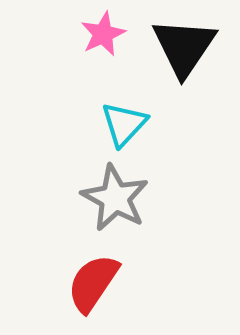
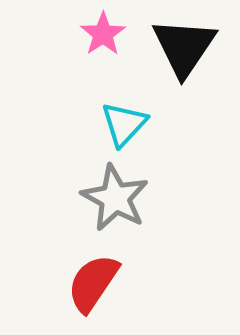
pink star: rotated 9 degrees counterclockwise
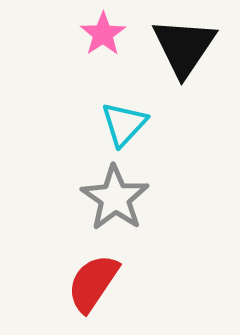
gray star: rotated 6 degrees clockwise
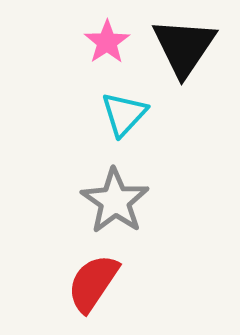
pink star: moved 4 px right, 8 px down
cyan triangle: moved 10 px up
gray star: moved 3 px down
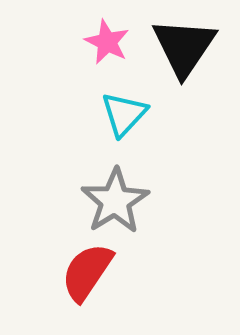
pink star: rotated 12 degrees counterclockwise
gray star: rotated 6 degrees clockwise
red semicircle: moved 6 px left, 11 px up
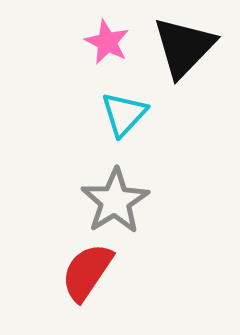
black triangle: rotated 10 degrees clockwise
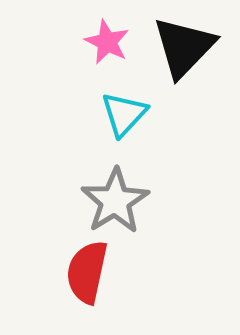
red semicircle: rotated 22 degrees counterclockwise
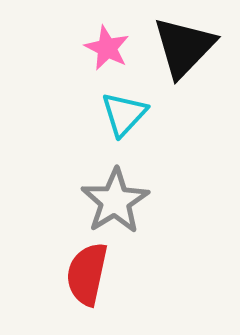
pink star: moved 6 px down
red semicircle: moved 2 px down
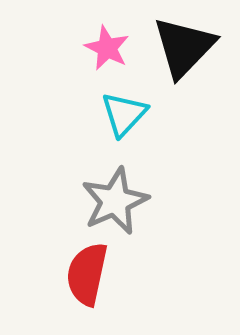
gray star: rotated 8 degrees clockwise
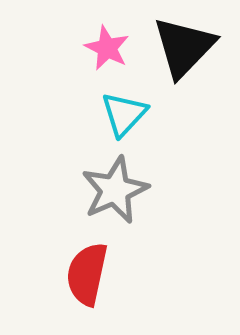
gray star: moved 11 px up
